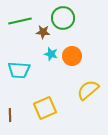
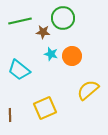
cyan trapezoid: rotated 35 degrees clockwise
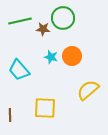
brown star: moved 3 px up
cyan star: moved 3 px down
cyan trapezoid: rotated 10 degrees clockwise
yellow square: rotated 25 degrees clockwise
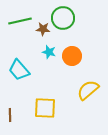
cyan star: moved 2 px left, 5 px up
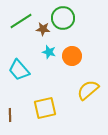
green line: moved 1 px right; rotated 20 degrees counterclockwise
yellow square: rotated 15 degrees counterclockwise
